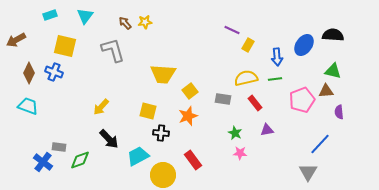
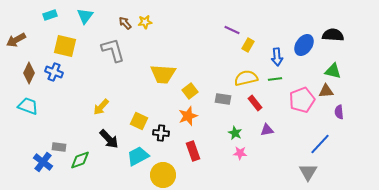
yellow square at (148, 111): moved 9 px left, 10 px down; rotated 12 degrees clockwise
red rectangle at (193, 160): moved 9 px up; rotated 18 degrees clockwise
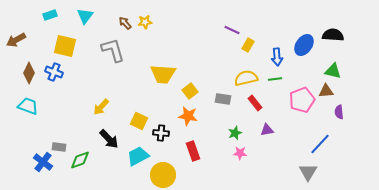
orange star at (188, 116): rotated 30 degrees clockwise
green star at (235, 133): rotated 24 degrees clockwise
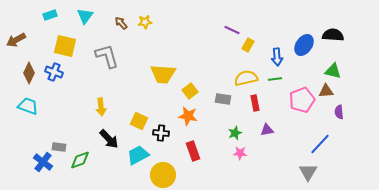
brown arrow at (125, 23): moved 4 px left
gray L-shape at (113, 50): moved 6 px left, 6 px down
red rectangle at (255, 103): rotated 28 degrees clockwise
yellow arrow at (101, 107): rotated 48 degrees counterclockwise
cyan trapezoid at (138, 156): moved 1 px up
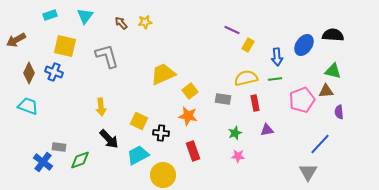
yellow trapezoid at (163, 74): rotated 152 degrees clockwise
pink star at (240, 153): moved 2 px left, 3 px down
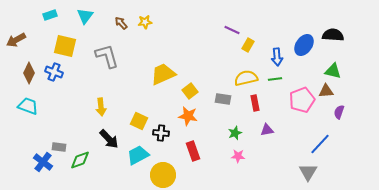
purple semicircle at (339, 112): rotated 24 degrees clockwise
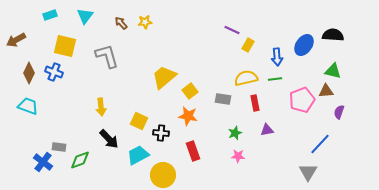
yellow trapezoid at (163, 74): moved 1 px right, 3 px down; rotated 16 degrees counterclockwise
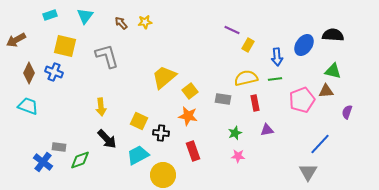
purple semicircle at (339, 112): moved 8 px right
black arrow at (109, 139): moved 2 px left
